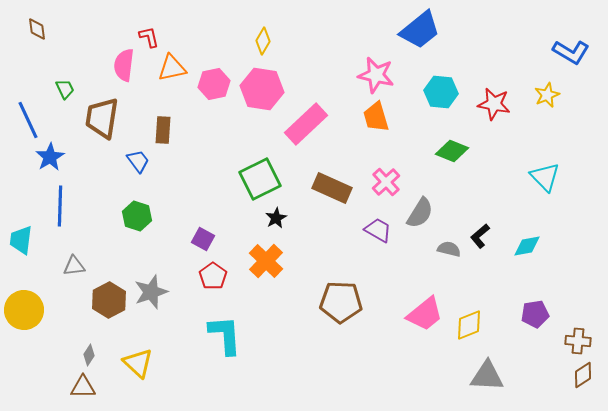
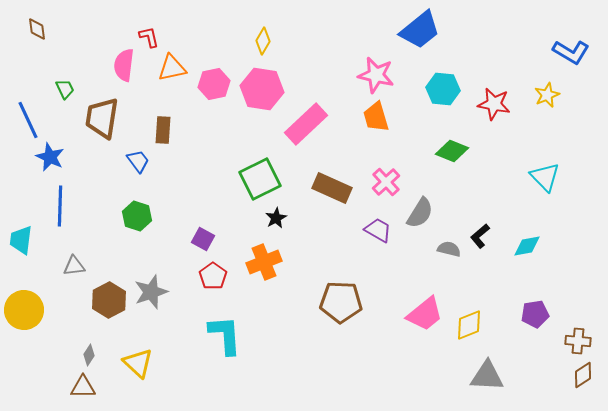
cyan hexagon at (441, 92): moved 2 px right, 3 px up
blue star at (50, 157): rotated 16 degrees counterclockwise
orange cross at (266, 261): moved 2 px left, 1 px down; rotated 24 degrees clockwise
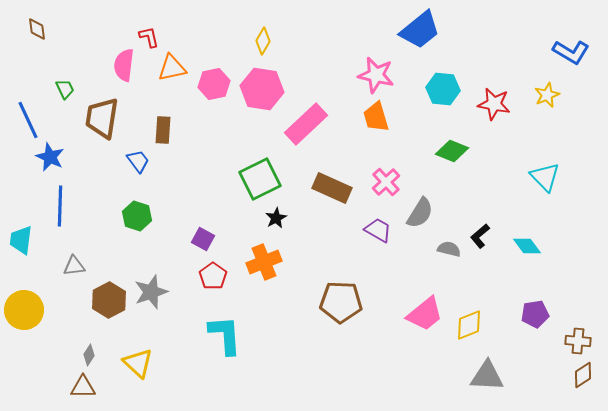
cyan diamond at (527, 246): rotated 64 degrees clockwise
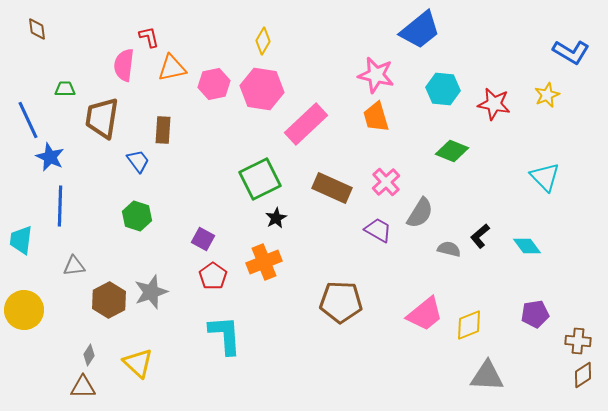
green trapezoid at (65, 89): rotated 65 degrees counterclockwise
